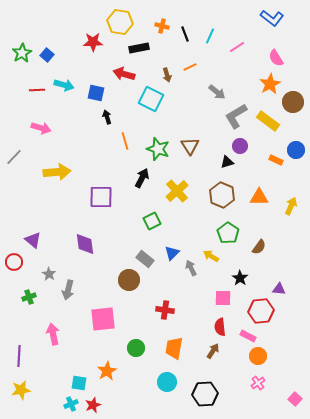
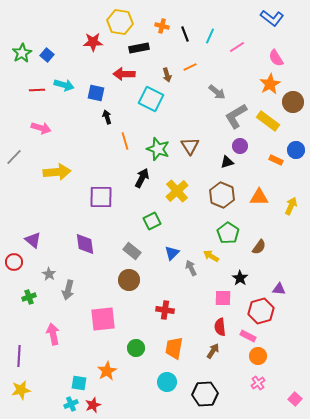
red arrow at (124, 74): rotated 15 degrees counterclockwise
gray rectangle at (145, 259): moved 13 px left, 8 px up
red hexagon at (261, 311): rotated 10 degrees counterclockwise
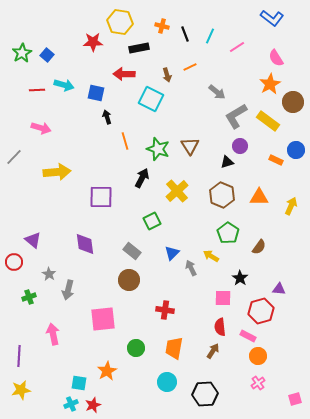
pink square at (295, 399): rotated 32 degrees clockwise
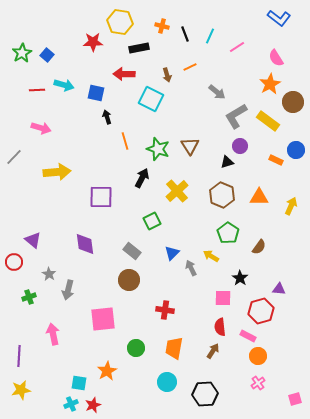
blue L-shape at (272, 18): moved 7 px right
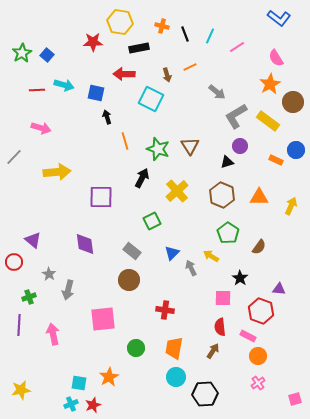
red hexagon at (261, 311): rotated 25 degrees counterclockwise
purple line at (19, 356): moved 31 px up
orange star at (107, 371): moved 2 px right, 6 px down
cyan circle at (167, 382): moved 9 px right, 5 px up
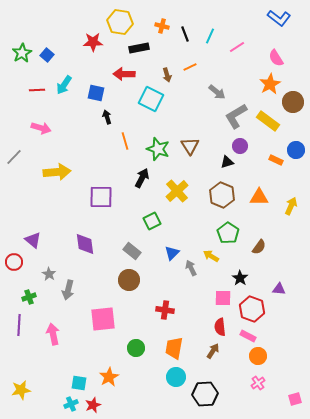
cyan arrow at (64, 85): rotated 108 degrees clockwise
red hexagon at (261, 311): moved 9 px left, 2 px up
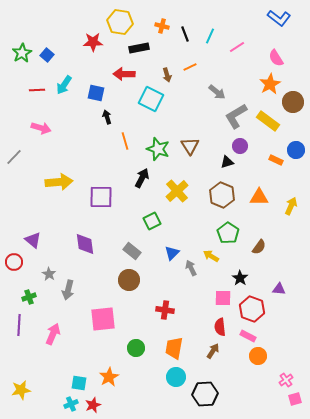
yellow arrow at (57, 172): moved 2 px right, 10 px down
pink arrow at (53, 334): rotated 35 degrees clockwise
pink cross at (258, 383): moved 28 px right, 3 px up
